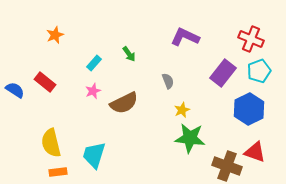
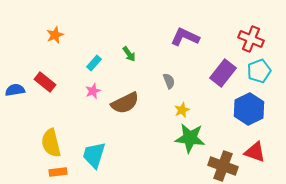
gray semicircle: moved 1 px right
blue semicircle: rotated 42 degrees counterclockwise
brown semicircle: moved 1 px right
brown cross: moved 4 px left
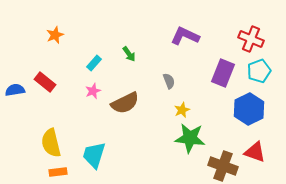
purple L-shape: moved 1 px up
purple rectangle: rotated 16 degrees counterclockwise
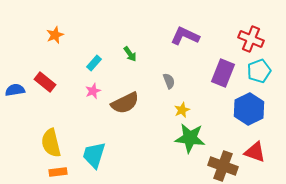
green arrow: moved 1 px right
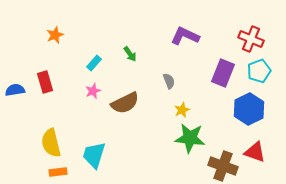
red rectangle: rotated 35 degrees clockwise
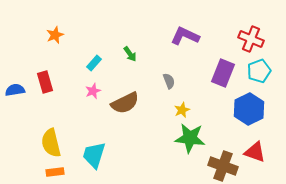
orange rectangle: moved 3 px left
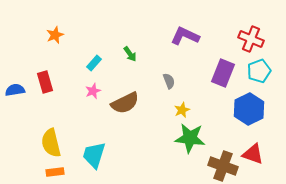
red triangle: moved 2 px left, 2 px down
